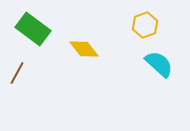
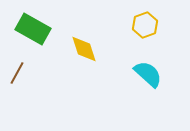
green rectangle: rotated 8 degrees counterclockwise
yellow diamond: rotated 20 degrees clockwise
cyan semicircle: moved 11 px left, 10 px down
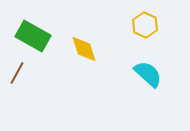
yellow hexagon: rotated 15 degrees counterclockwise
green rectangle: moved 7 px down
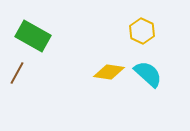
yellow hexagon: moved 3 px left, 6 px down
yellow diamond: moved 25 px right, 23 px down; rotated 64 degrees counterclockwise
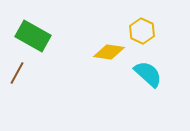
yellow diamond: moved 20 px up
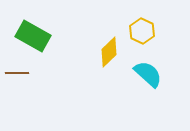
yellow diamond: rotated 52 degrees counterclockwise
brown line: rotated 60 degrees clockwise
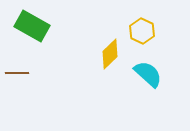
green rectangle: moved 1 px left, 10 px up
yellow diamond: moved 1 px right, 2 px down
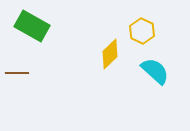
cyan semicircle: moved 7 px right, 3 px up
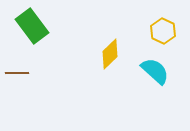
green rectangle: rotated 24 degrees clockwise
yellow hexagon: moved 21 px right
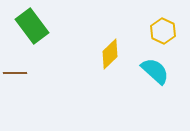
brown line: moved 2 px left
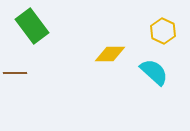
yellow diamond: rotated 44 degrees clockwise
cyan semicircle: moved 1 px left, 1 px down
